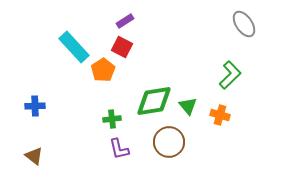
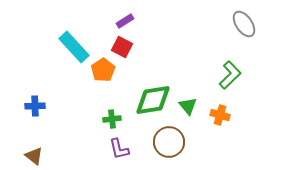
green diamond: moved 1 px left, 1 px up
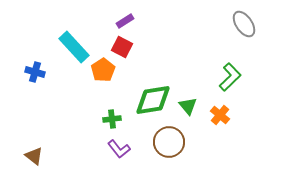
green L-shape: moved 2 px down
blue cross: moved 34 px up; rotated 18 degrees clockwise
orange cross: rotated 24 degrees clockwise
purple L-shape: rotated 25 degrees counterclockwise
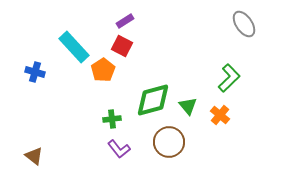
red square: moved 1 px up
green L-shape: moved 1 px left, 1 px down
green diamond: rotated 6 degrees counterclockwise
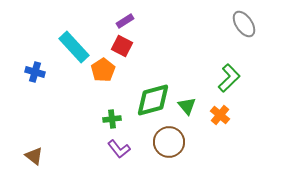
green triangle: moved 1 px left
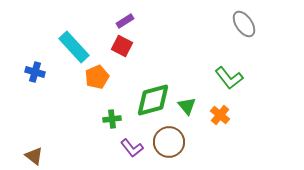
orange pentagon: moved 6 px left, 7 px down; rotated 10 degrees clockwise
green L-shape: rotated 96 degrees clockwise
purple L-shape: moved 13 px right, 1 px up
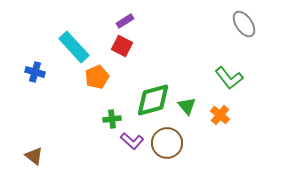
brown circle: moved 2 px left, 1 px down
purple L-shape: moved 7 px up; rotated 10 degrees counterclockwise
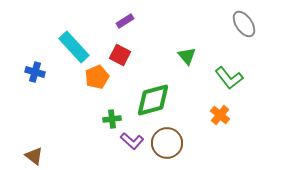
red square: moved 2 px left, 9 px down
green triangle: moved 50 px up
